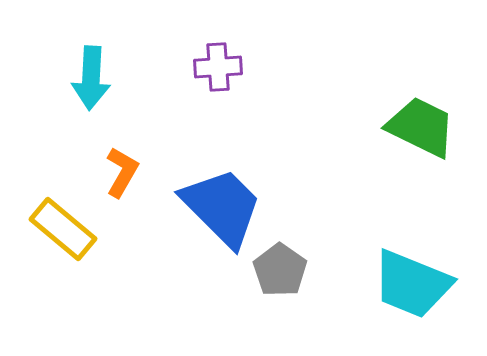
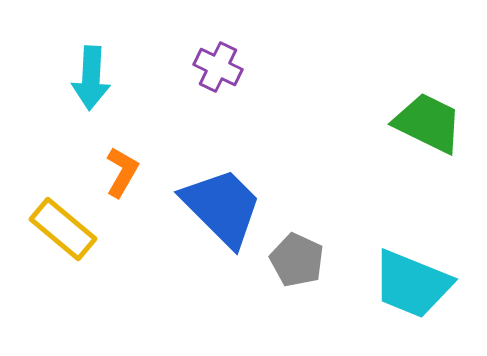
purple cross: rotated 30 degrees clockwise
green trapezoid: moved 7 px right, 4 px up
gray pentagon: moved 17 px right, 10 px up; rotated 10 degrees counterclockwise
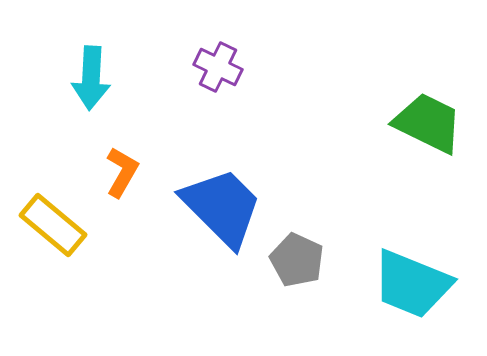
yellow rectangle: moved 10 px left, 4 px up
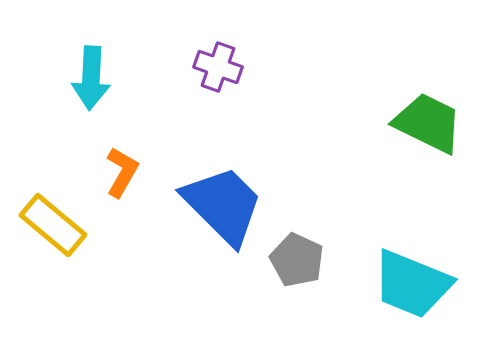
purple cross: rotated 6 degrees counterclockwise
blue trapezoid: moved 1 px right, 2 px up
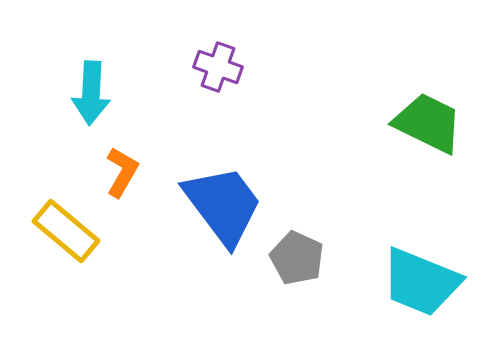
cyan arrow: moved 15 px down
blue trapezoid: rotated 8 degrees clockwise
yellow rectangle: moved 13 px right, 6 px down
gray pentagon: moved 2 px up
cyan trapezoid: moved 9 px right, 2 px up
